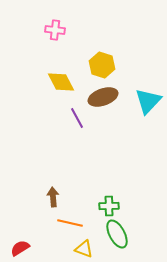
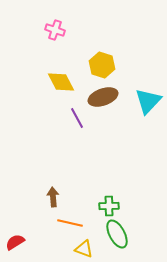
pink cross: rotated 12 degrees clockwise
red semicircle: moved 5 px left, 6 px up
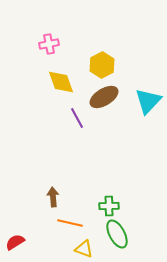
pink cross: moved 6 px left, 14 px down; rotated 30 degrees counterclockwise
yellow hexagon: rotated 15 degrees clockwise
yellow diamond: rotated 8 degrees clockwise
brown ellipse: moved 1 px right; rotated 12 degrees counterclockwise
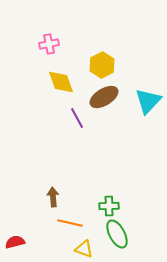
red semicircle: rotated 18 degrees clockwise
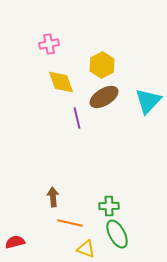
purple line: rotated 15 degrees clockwise
yellow triangle: moved 2 px right
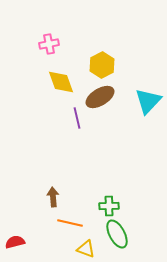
brown ellipse: moved 4 px left
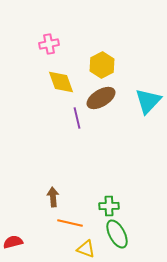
brown ellipse: moved 1 px right, 1 px down
red semicircle: moved 2 px left
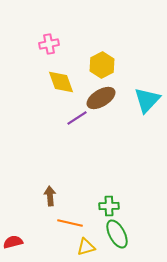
cyan triangle: moved 1 px left, 1 px up
purple line: rotated 70 degrees clockwise
brown arrow: moved 3 px left, 1 px up
yellow triangle: moved 2 px up; rotated 36 degrees counterclockwise
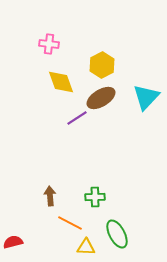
pink cross: rotated 18 degrees clockwise
cyan triangle: moved 1 px left, 3 px up
green cross: moved 14 px left, 9 px up
orange line: rotated 15 degrees clockwise
yellow triangle: rotated 18 degrees clockwise
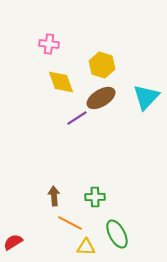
yellow hexagon: rotated 15 degrees counterclockwise
brown arrow: moved 4 px right
red semicircle: rotated 18 degrees counterclockwise
